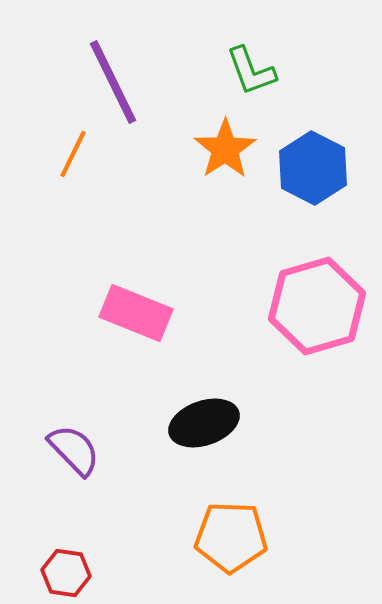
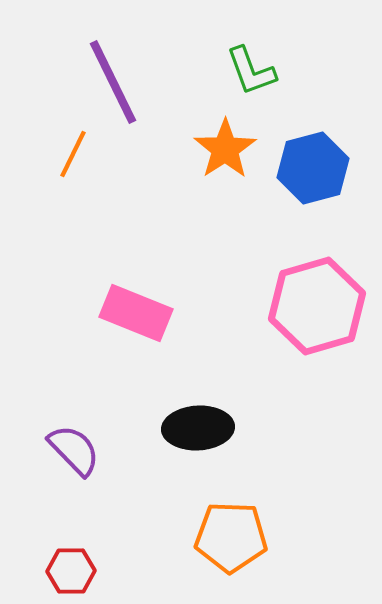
blue hexagon: rotated 18 degrees clockwise
black ellipse: moved 6 px left, 5 px down; rotated 16 degrees clockwise
red hexagon: moved 5 px right, 2 px up; rotated 9 degrees counterclockwise
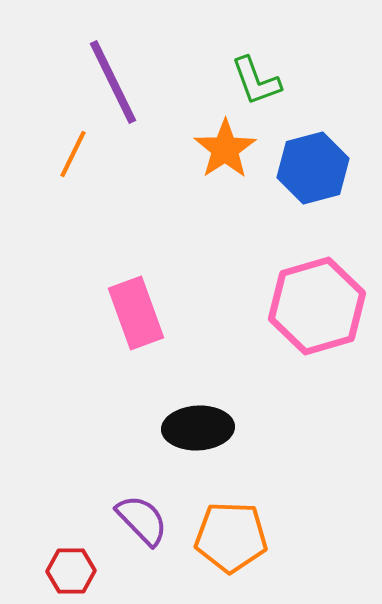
green L-shape: moved 5 px right, 10 px down
pink rectangle: rotated 48 degrees clockwise
purple semicircle: moved 68 px right, 70 px down
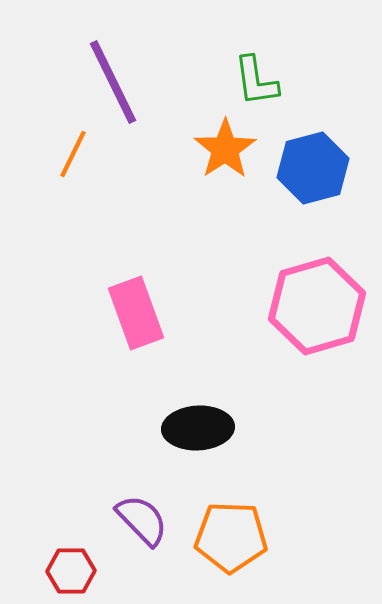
green L-shape: rotated 12 degrees clockwise
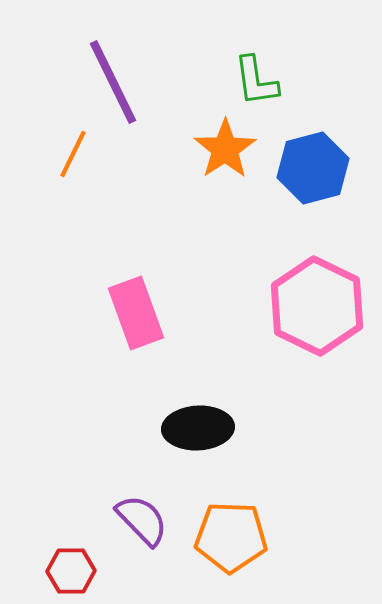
pink hexagon: rotated 18 degrees counterclockwise
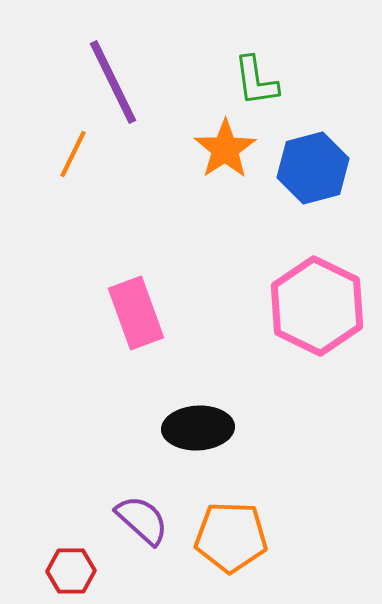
purple semicircle: rotated 4 degrees counterclockwise
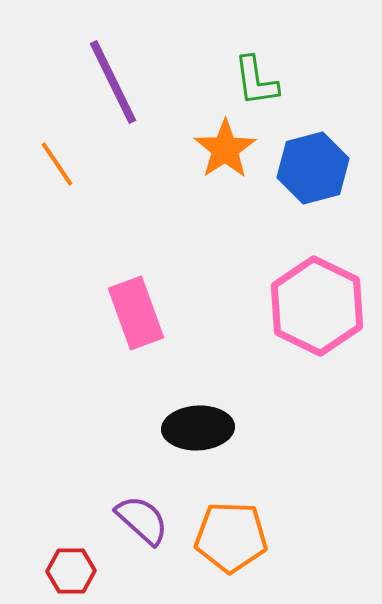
orange line: moved 16 px left, 10 px down; rotated 60 degrees counterclockwise
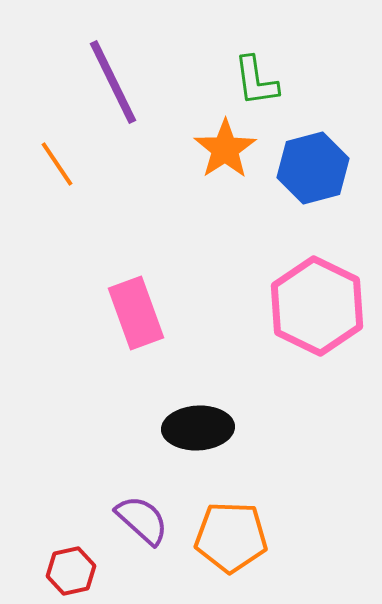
red hexagon: rotated 12 degrees counterclockwise
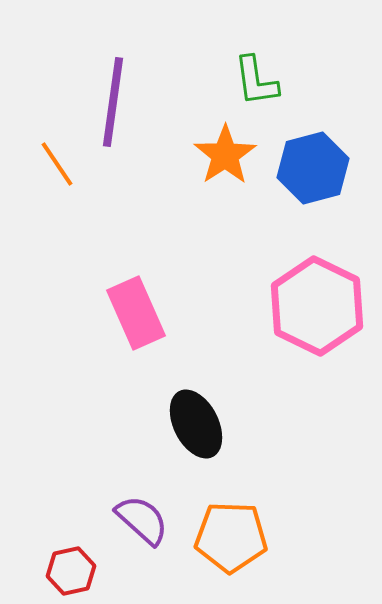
purple line: moved 20 px down; rotated 34 degrees clockwise
orange star: moved 6 px down
pink rectangle: rotated 4 degrees counterclockwise
black ellipse: moved 2 px left, 4 px up; rotated 66 degrees clockwise
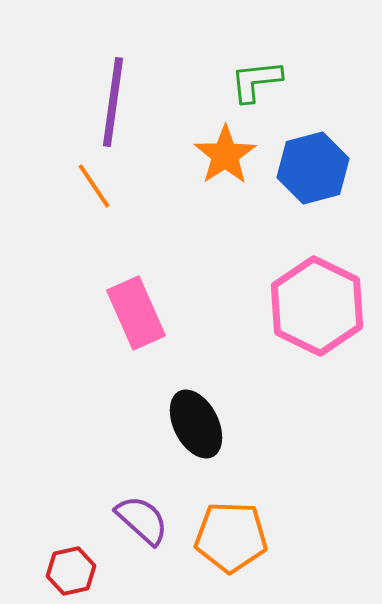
green L-shape: rotated 92 degrees clockwise
orange line: moved 37 px right, 22 px down
